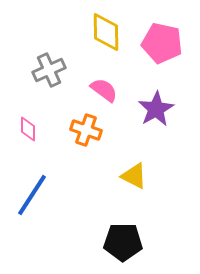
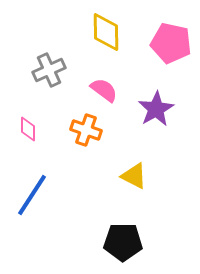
pink pentagon: moved 9 px right
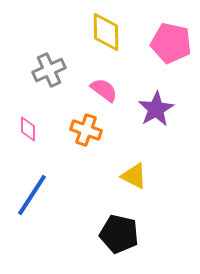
black pentagon: moved 4 px left, 8 px up; rotated 12 degrees clockwise
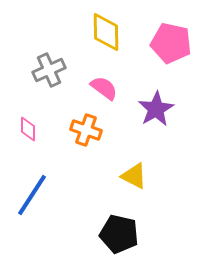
pink semicircle: moved 2 px up
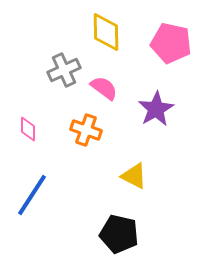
gray cross: moved 15 px right
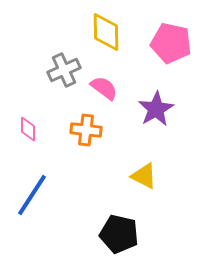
orange cross: rotated 12 degrees counterclockwise
yellow triangle: moved 10 px right
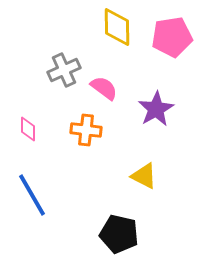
yellow diamond: moved 11 px right, 5 px up
pink pentagon: moved 1 px right, 6 px up; rotated 21 degrees counterclockwise
blue line: rotated 63 degrees counterclockwise
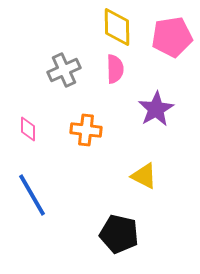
pink semicircle: moved 11 px right, 19 px up; rotated 52 degrees clockwise
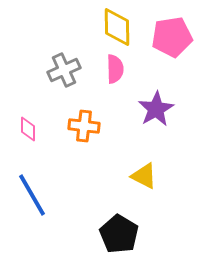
orange cross: moved 2 px left, 4 px up
black pentagon: rotated 18 degrees clockwise
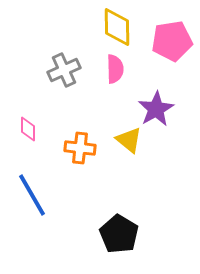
pink pentagon: moved 4 px down
orange cross: moved 4 px left, 22 px down
yellow triangle: moved 15 px left, 36 px up; rotated 12 degrees clockwise
